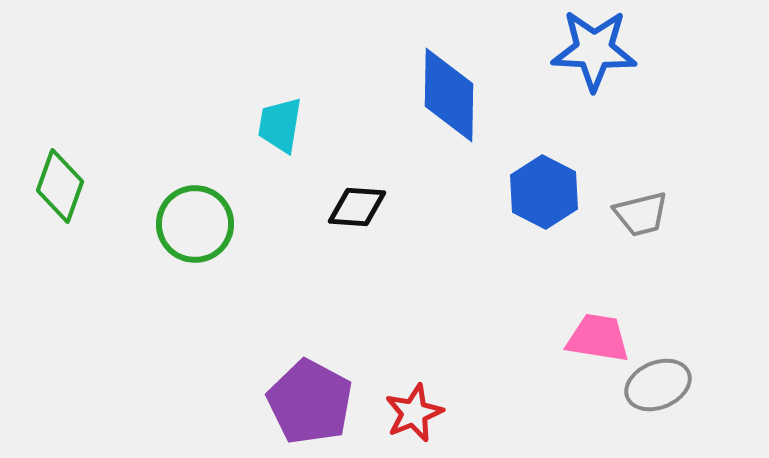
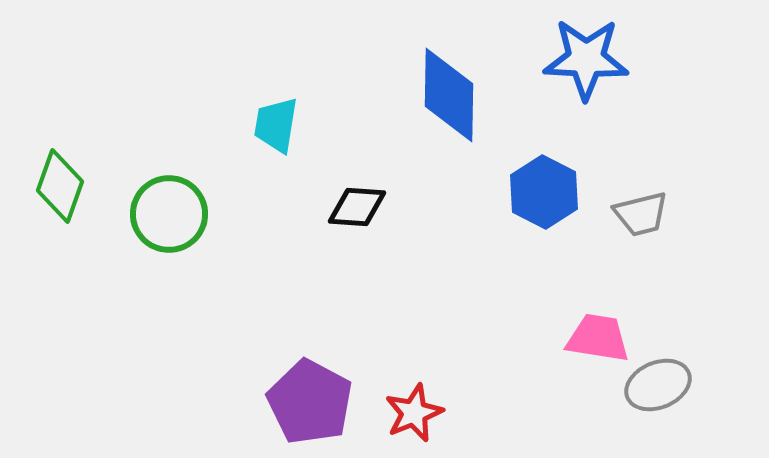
blue star: moved 8 px left, 9 px down
cyan trapezoid: moved 4 px left
green circle: moved 26 px left, 10 px up
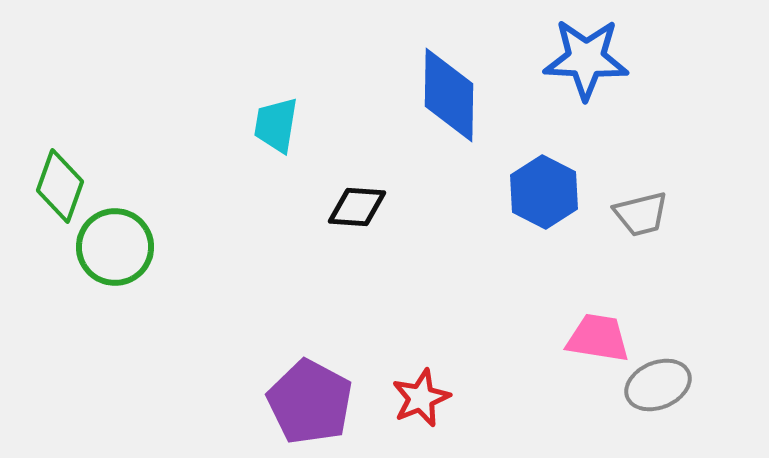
green circle: moved 54 px left, 33 px down
red star: moved 7 px right, 15 px up
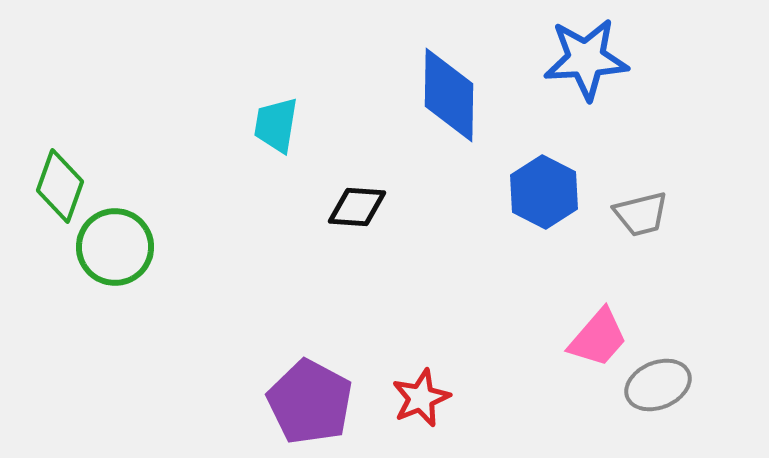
blue star: rotated 6 degrees counterclockwise
pink trapezoid: rotated 122 degrees clockwise
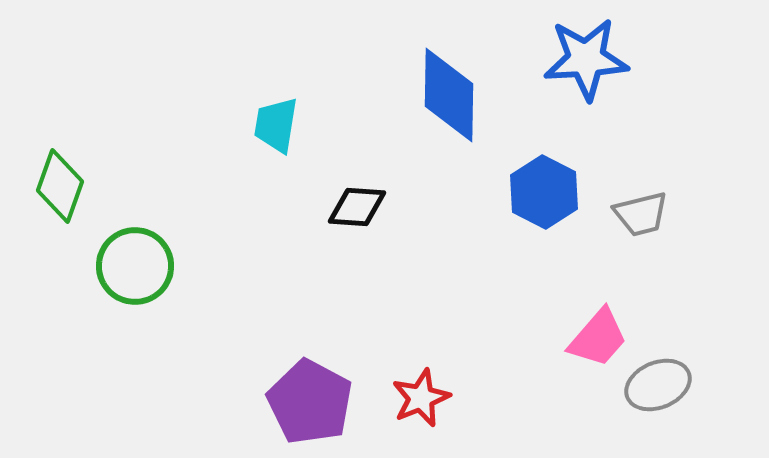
green circle: moved 20 px right, 19 px down
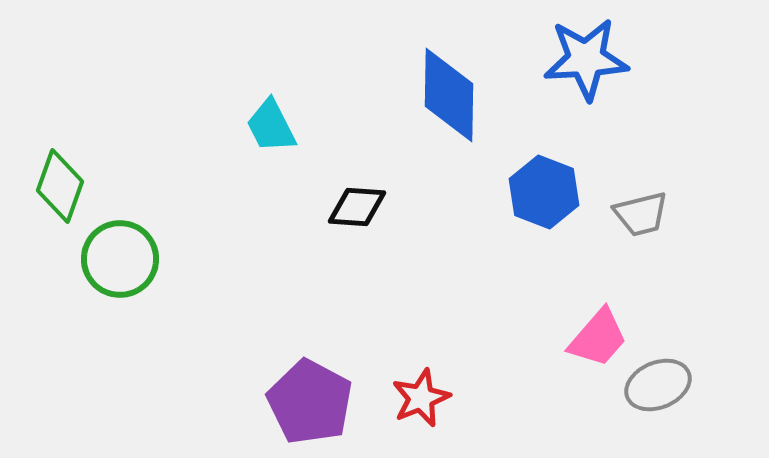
cyan trapezoid: moved 5 px left, 1 px down; rotated 36 degrees counterclockwise
blue hexagon: rotated 6 degrees counterclockwise
green circle: moved 15 px left, 7 px up
